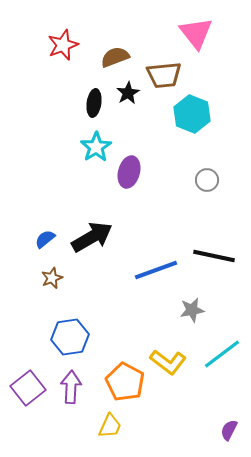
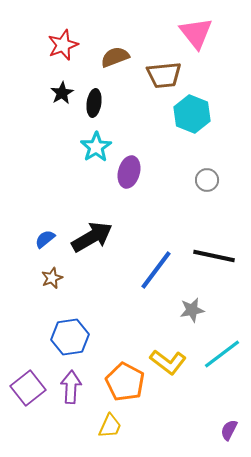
black star: moved 66 px left
blue line: rotated 33 degrees counterclockwise
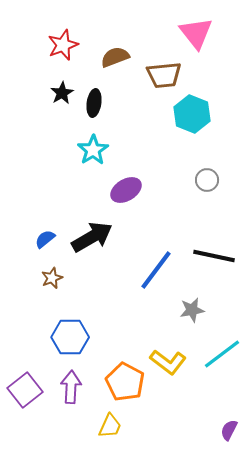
cyan star: moved 3 px left, 3 px down
purple ellipse: moved 3 px left, 18 px down; rotated 44 degrees clockwise
blue hexagon: rotated 9 degrees clockwise
purple square: moved 3 px left, 2 px down
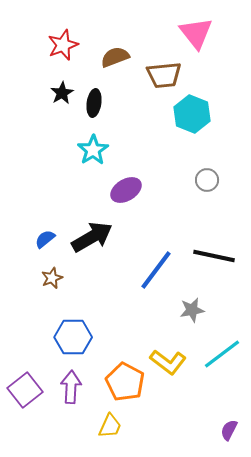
blue hexagon: moved 3 px right
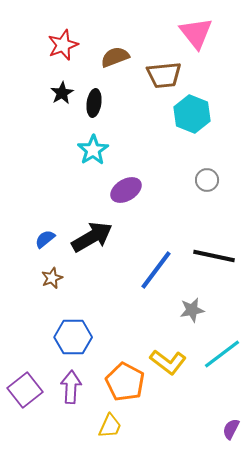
purple semicircle: moved 2 px right, 1 px up
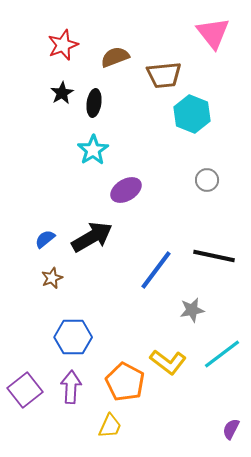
pink triangle: moved 17 px right
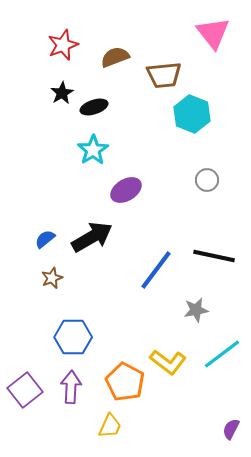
black ellipse: moved 4 px down; rotated 64 degrees clockwise
gray star: moved 4 px right
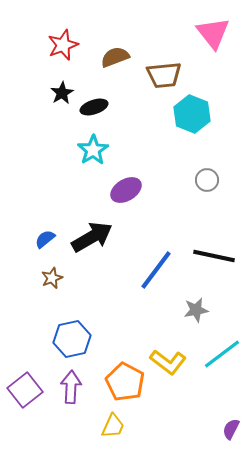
blue hexagon: moved 1 px left, 2 px down; rotated 12 degrees counterclockwise
yellow trapezoid: moved 3 px right
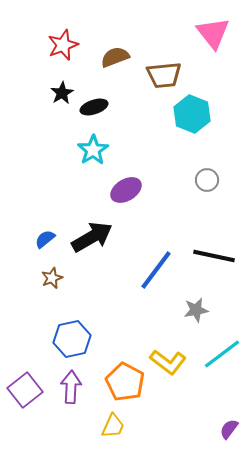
purple semicircle: moved 2 px left; rotated 10 degrees clockwise
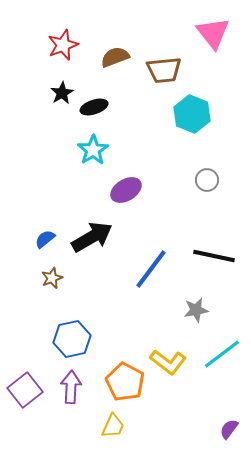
brown trapezoid: moved 5 px up
blue line: moved 5 px left, 1 px up
